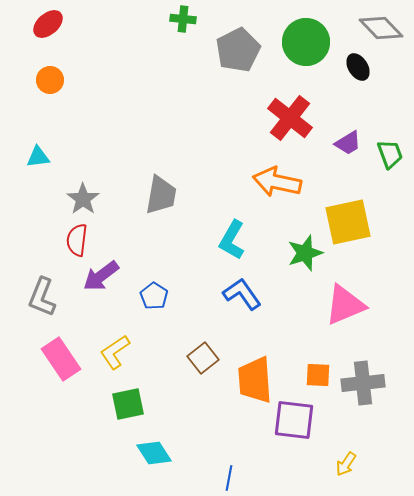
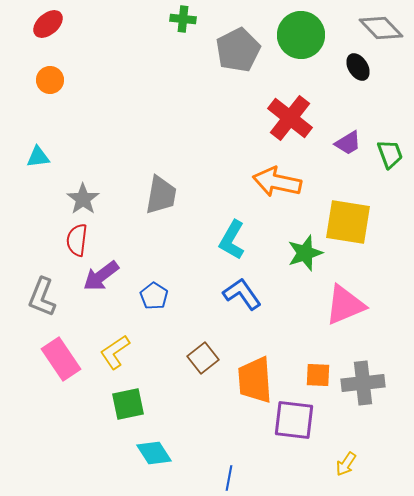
green circle: moved 5 px left, 7 px up
yellow square: rotated 21 degrees clockwise
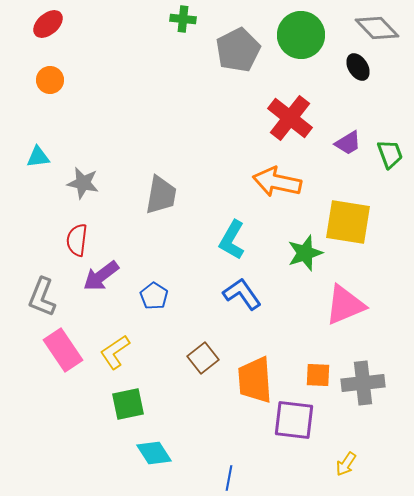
gray diamond: moved 4 px left
gray star: moved 16 px up; rotated 24 degrees counterclockwise
pink rectangle: moved 2 px right, 9 px up
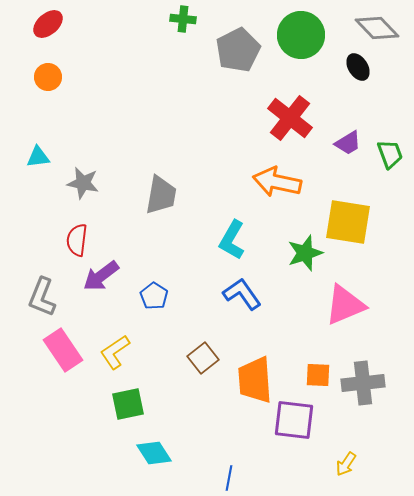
orange circle: moved 2 px left, 3 px up
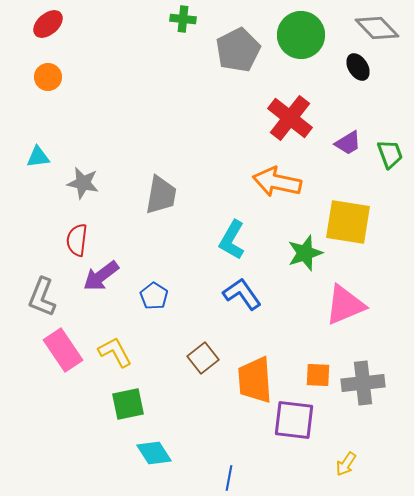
yellow L-shape: rotated 96 degrees clockwise
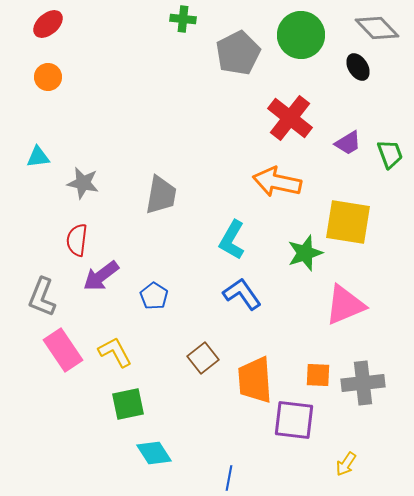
gray pentagon: moved 3 px down
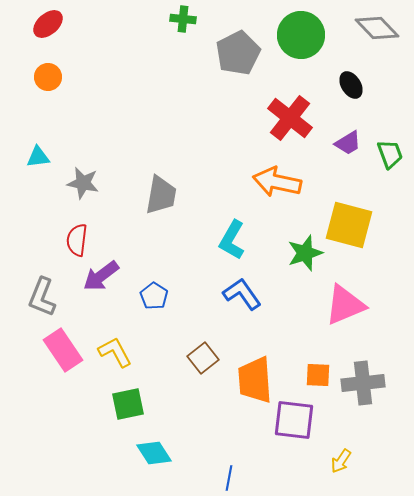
black ellipse: moved 7 px left, 18 px down
yellow square: moved 1 px right, 3 px down; rotated 6 degrees clockwise
yellow arrow: moved 5 px left, 3 px up
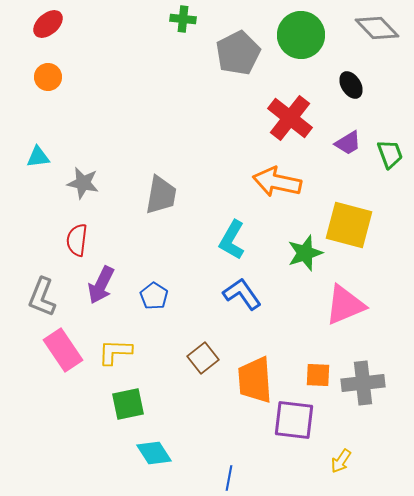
purple arrow: moved 9 px down; rotated 27 degrees counterclockwise
yellow L-shape: rotated 60 degrees counterclockwise
